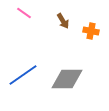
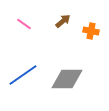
pink line: moved 11 px down
brown arrow: rotated 98 degrees counterclockwise
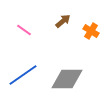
pink line: moved 6 px down
orange cross: rotated 21 degrees clockwise
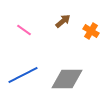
blue line: rotated 8 degrees clockwise
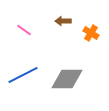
brown arrow: rotated 140 degrees counterclockwise
orange cross: moved 2 px down
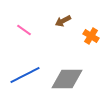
brown arrow: rotated 28 degrees counterclockwise
orange cross: moved 3 px down
blue line: moved 2 px right
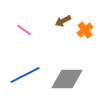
orange cross: moved 6 px left, 6 px up; rotated 21 degrees clockwise
